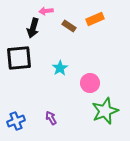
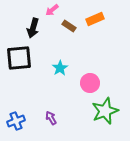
pink arrow: moved 6 px right, 1 px up; rotated 32 degrees counterclockwise
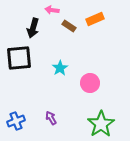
pink arrow: rotated 48 degrees clockwise
green star: moved 4 px left, 13 px down; rotated 12 degrees counterclockwise
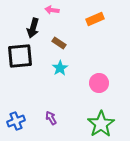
brown rectangle: moved 10 px left, 17 px down
black square: moved 1 px right, 2 px up
pink circle: moved 9 px right
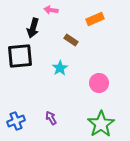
pink arrow: moved 1 px left
brown rectangle: moved 12 px right, 3 px up
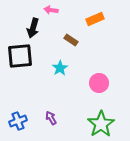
blue cross: moved 2 px right
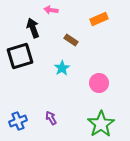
orange rectangle: moved 4 px right
black arrow: rotated 144 degrees clockwise
black square: rotated 12 degrees counterclockwise
cyan star: moved 2 px right
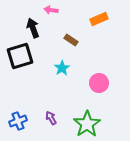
green star: moved 14 px left
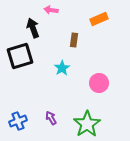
brown rectangle: moved 3 px right; rotated 64 degrees clockwise
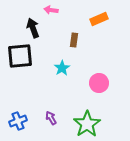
black square: rotated 12 degrees clockwise
